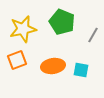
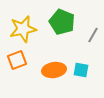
orange ellipse: moved 1 px right, 4 px down
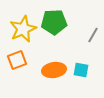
green pentagon: moved 8 px left; rotated 25 degrees counterclockwise
yellow star: rotated 12 degrees counterclockwise
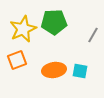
cyan square: moved 1 px left, 1 px down
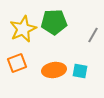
orange square: moved 3 px down
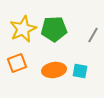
green pentagon: moved 7 px down
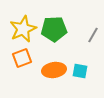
orange square: moved 5 px right, 5 px up
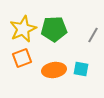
cyan square: moved 1 px right, 2 px up
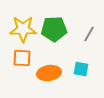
yellow star: rotated 24 degrees clockwise
gray line: moved 4 px left, 1 px up
orange square: rotated 24 degrees clockwise
orange ellipse: moved 5 px left, 3 px down
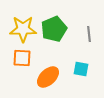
green pentagon: rotated 20 degrees counterclockwise
gray line: rotated 35 degrees counterclockwise
orange ellipse: moved 1 px left, 4 px down; rotated 35 degrees counterclockwise
